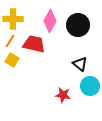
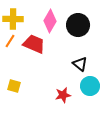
red trapezoid: rotated 10 degrees clockwise
yellow square: moved 2 px right, 26 px down; rotated 16 degrees counterclockwise
red star: rotated 21 degrees counterclockwise
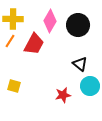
red trapezoid: rotated 95 degrees clockwise
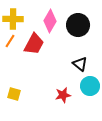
yellow square: moved 8 px down
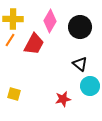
black circle: moved 2 px right, 2 px down
orange line: moved 1 px up
red star: moved 4 px down
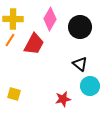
pink diamond: moved 2 px up
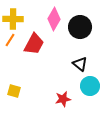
pink diamond: moved 4 px right
yellow square: moved 3 px up
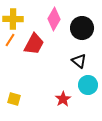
black circle: moved 2 px right, 1 px down
black triangle: moved 1 px left, 3 px up
cyan circle: moved 2 px left, 1 px up
yellow square: moved 8 px down
red star: rotated 21 degrees counterclockwise
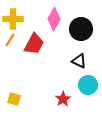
black circle: moved 1 px left, 1 px down
black triangle: rotated 14 degrees counterclockwise
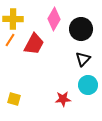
black triangle: moved 4 px right, 2 px up; rotated 49 degrees clockwise
red star: rotated 28 degrees clockwise
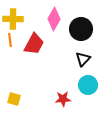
orange line: rotated 40 degrees counterclockwise
